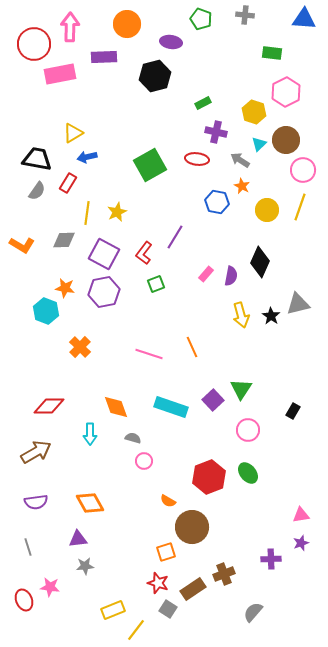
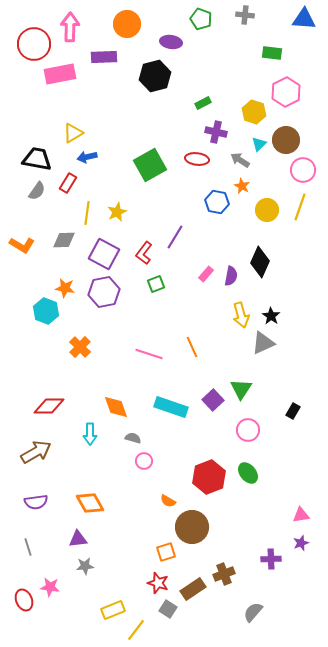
gray triangle at (298, 304): moved 35 px left, 39 px down; rotated 10 degrees counterclockwise
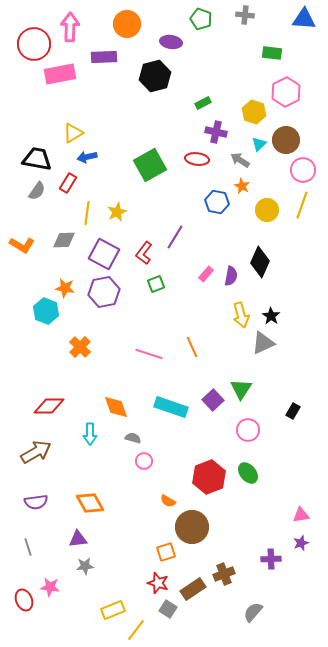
yellow line at (300, 207): moved 2 px right, 2 px up
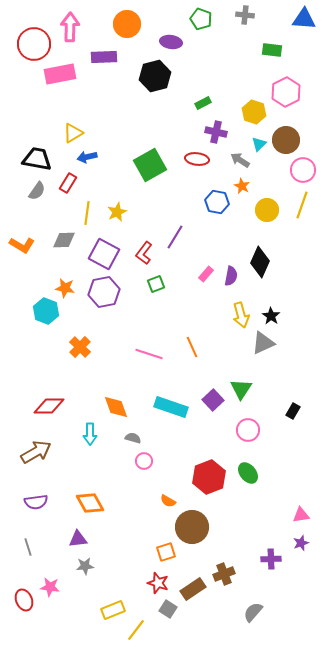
green rectangle at (272, 53): moved 3 px up
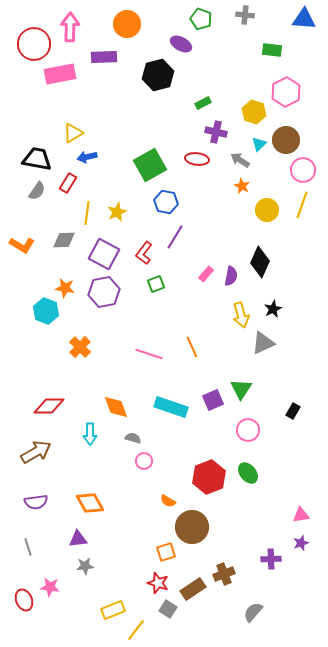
purple ellipse at (171, 42): moved 10 px right, 2 px down; rotated 20 degrees clockwise
black hexagon at (155, 76): moved 3 px right, 1 px up
blue hexagon at (217, 202): moved 51 px left
black star at (271, 316): moved 2 px right, 7 px up; rotated 12 degrees clockwise
purple square at (213, 400): rotated 20 degrees clockwise
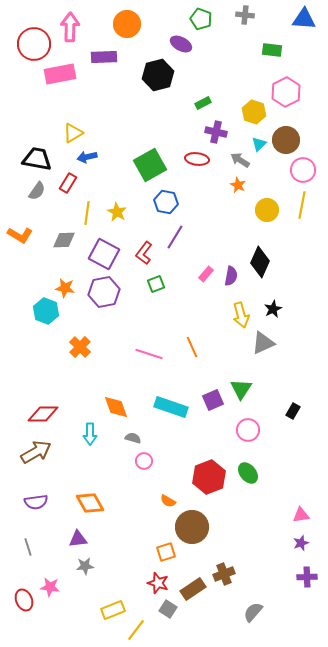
orange star at (242, 186): moved 4 px left, 1 px up
yellow line at (302, 205): rotated 8 degrees counterclockwise
yellow star at (117, 212): rotated 18 degrees counterclockwise
orange L-shape at (22, 245): moved 2 px left, 10 px up
red diamond at (49, 406): moved 6 px left, 8 px down
purple cross at (271, 559): moved 36 px right, 18 px down
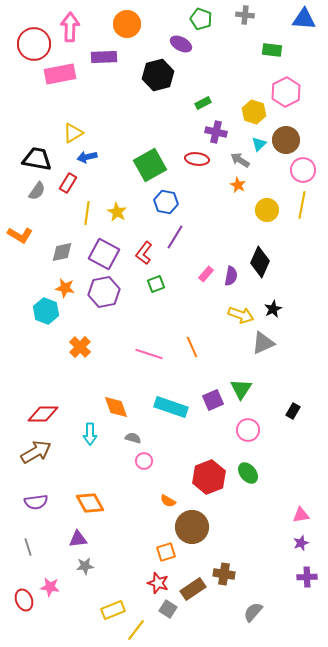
gray diamond at (64, 240): moved 2 px left, 12 px down; rotated 10 degrees counterclockwise
yellow arrow at (241, 315): rotated 55 degrees counterclockwise
brown cross at (224, 574): rotated 30 degrees clockwise
